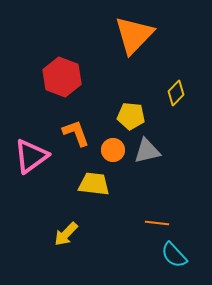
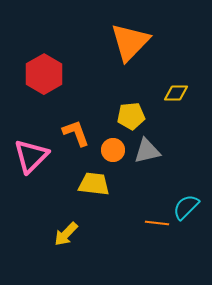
orange triangle: moved 4 px left, 7 px down
red hexagon: moved 18 px left, 3 px up; rotated 9 degrees clockwise
yellow diamond: rotated 45 degrees clockwise
yellow pentagon: rotated 12 degrees counterclockwise
pink triangle: rotated 9 degrees counterclockwise
cyan semicircle: moved 12 px right, 48 px up; rotated 88 degrees clockwise
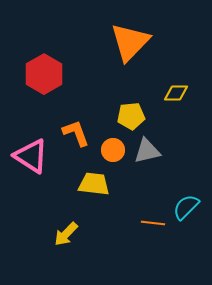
pink triangle: rotated 42 degrees counterclockwise
orange line: moved 4 px left
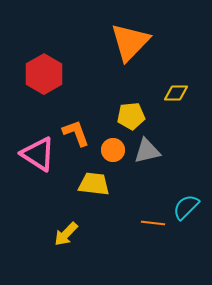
pink triangle: moved 7 px right, 2 px up
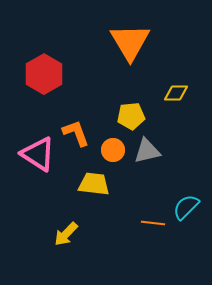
orange triangle: rotated 15 degrees counterclockwise
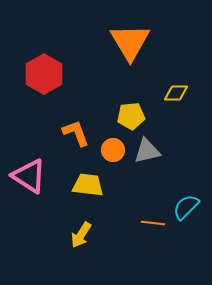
pink triangle: moved 9 px left, 22 px down
yellow trapezoid: moved 6 px left, 1 px down
yellow arrow: moved 15 px right, 1 px down; rotated 12 degrees counterclockwise
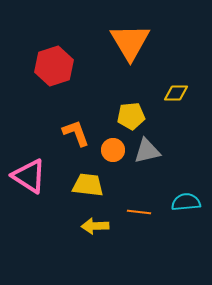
red hexagon: moved 10 px right, 8 px up; rotated 12 degrees clockwise
cyan semicircle: moved 5 px up; rotated 40 degrees clockwise
orange line: moved 14 px left, 11 px up
yellow arrow: moved 14 px right, 9 px up; rotated 56 degrees clockwise
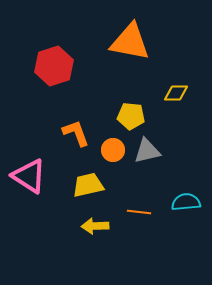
orange triangle: rotated 48 degrees counterclockwise
yellow pentagon: rotated 12 degrees clockwise
yellow trapezoid: rotated 20 degrees counterclockwise
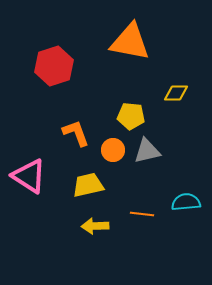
orange line: moved 3 px right, 2 px down
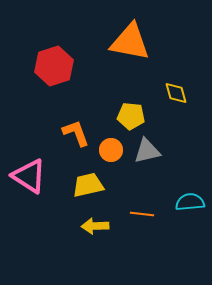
yellow diamond: rotated 75 degrees clockwise
orange circle: moved 2 px left
cyan semicircle: moved 4 px right
